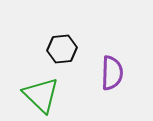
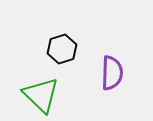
black hexagon: rotated 12 degrees counterclockwise
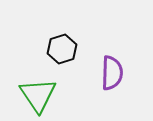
green triangle: moved 3 px left; rotated 12 degrees clockwise
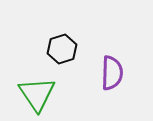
green triangle: moved 1 px left, 1 px up
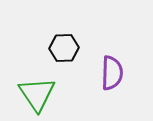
black hexagon: moved 2 px right, 1 px up; rotated 16 degrees clockwise
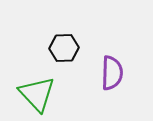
green triangle: rotated 9 degrees counterclockwise
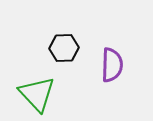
purple semicircle: moved 8 px up
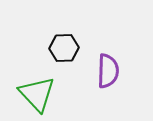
purple semicircle: moved 4 px left, 6 px down
